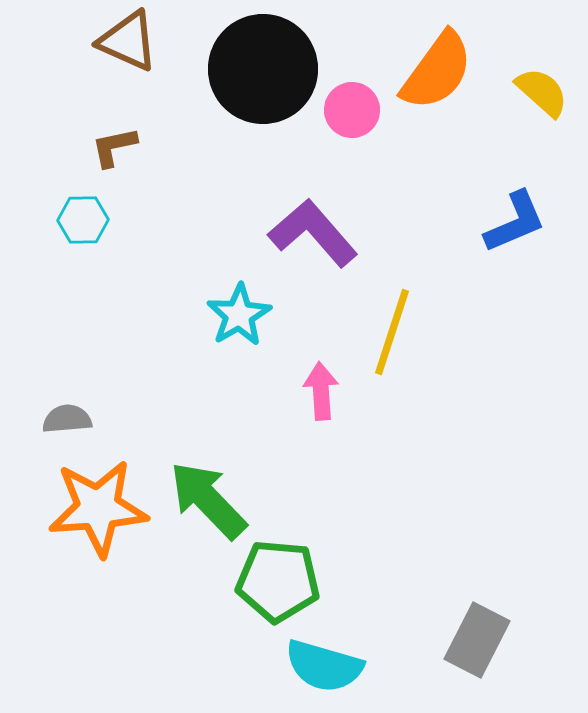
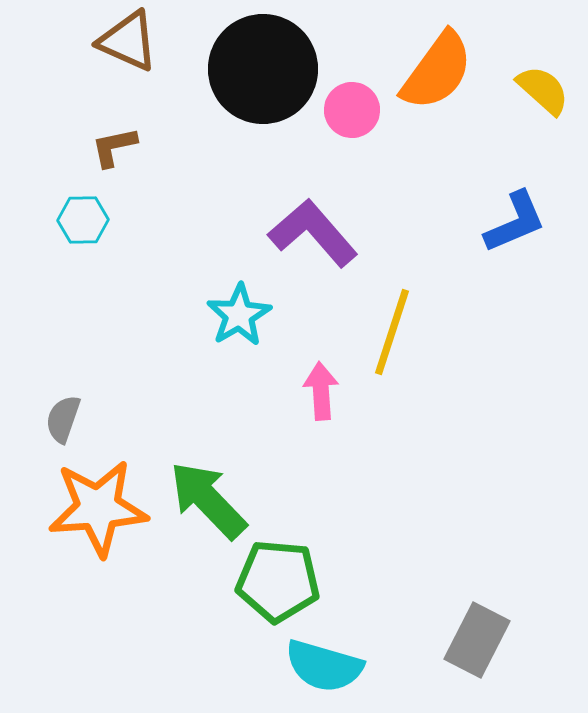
yellow semicircle: moved 1 px right, 2 px up
gray semicircle: moved 4 px left; rotated 66 degrees counterclockwise
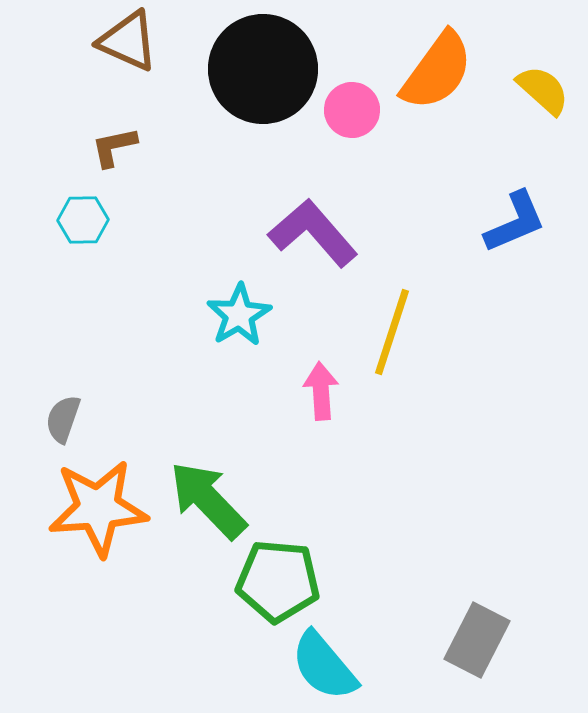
cyan semicircle: rotated 34 degrees clockwise
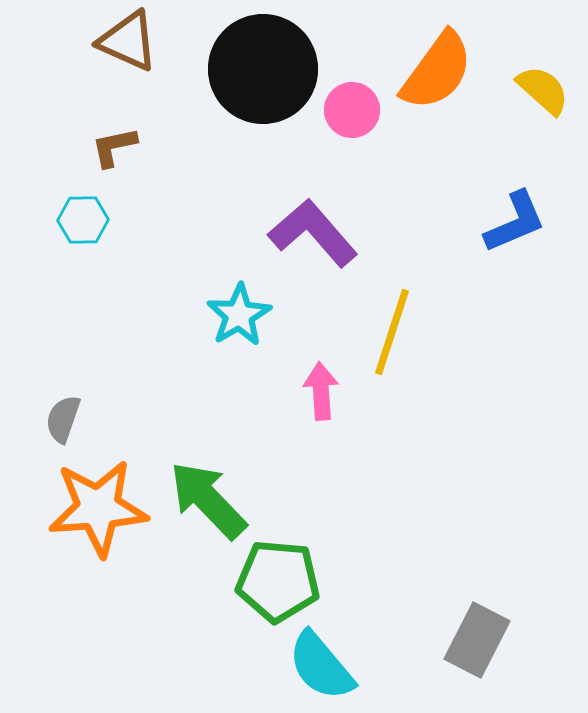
cyan semicircle: moved 3 px left
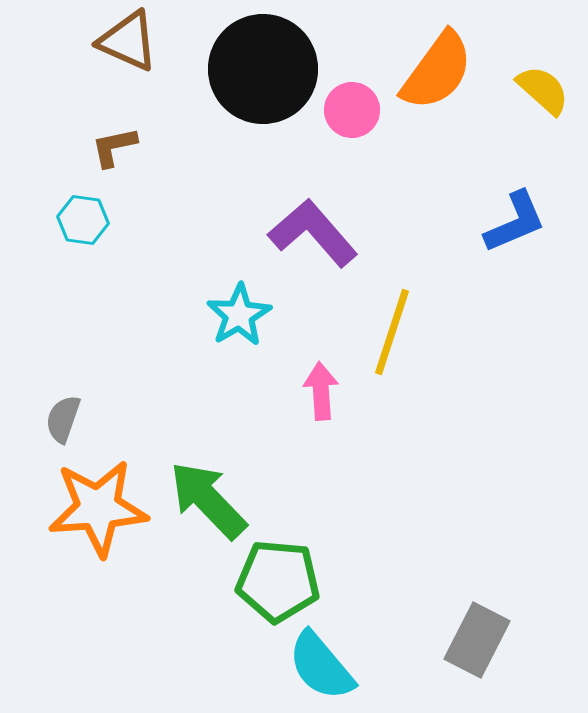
cyan hexagon: rotated 9 degrees clockwise
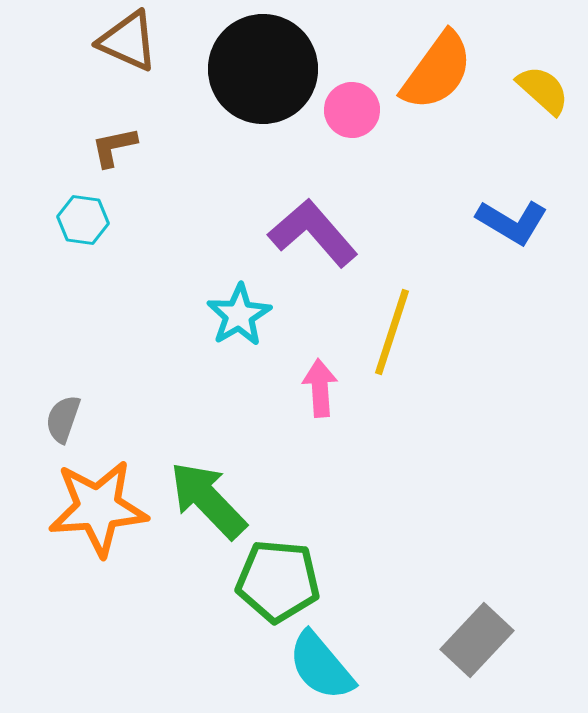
blue L-shape: moved 3 px left; rotated 54 degrees clockwise
pink arrow: moved 1 px left, 3 px up
gray rectangle: rotated 16 degrees clockwise
